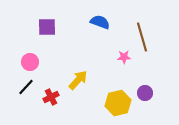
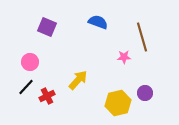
blue semicircle: moved 2 px left
purple square: rotated 24 degrees clockwise
red cross: moved 4 px left, 1 px up
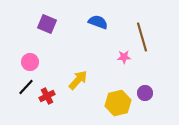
purple square: moved 3 px up
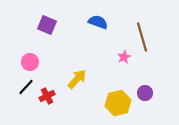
purple square: moved 1 px down
pink star: rotated 24 degrees counterclockwise
yellow arrow: moved 1 px left, 1 px up
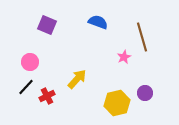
yellow hexagon: moved 1 px left
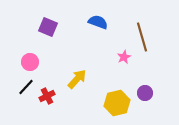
purple square: moved 1 px right, 2 px down
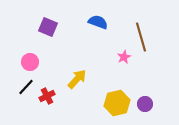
brown line: moved 1 px left
purple circle: moved 11 px down
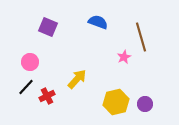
yellow hexagon: moved 1 px left, 1 px up
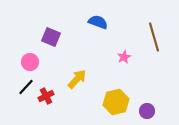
purple square: moved 3 px right, 10 px down
brown line: moved 13 px right
red cross: moved 1 px left
purple circle: moved 2 px right, 7 px down
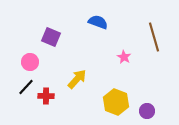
pink star: rotated 16 degrees counterclockwise
red cross: rotated 28 degrees clockwise
yellow hexagon: rotated 25 degrees counterclockwise
